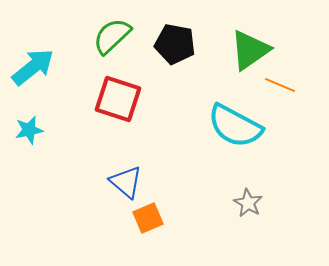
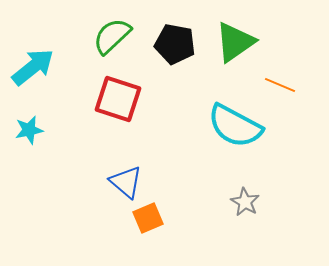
green triangle: moved 15 px left, 8 px up
gray star: moved 3 px left, 1 px up
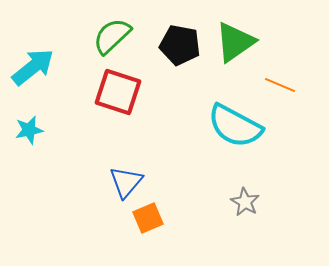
black pentagon: moved 5 px right, 1 px down
red square: moved 7 px up
blue triangle: rotated 30 degrees clockwise
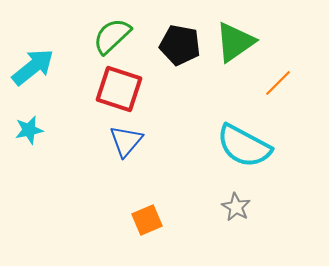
orange line: moved 2 px left, 2 px up; rotated 68 degrees counterclockwise
red square: moved 1 px right, 3 px up
cyan semicircle: moved 9 px right, 20 px down
blue triangle: moved 41 px up
gray star: moved 9 px left, 5 px down
orange square: moved 1 px left, 2 px down
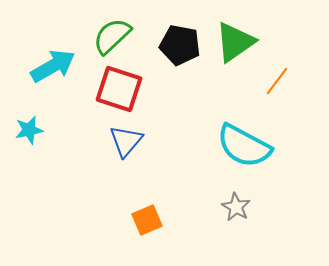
cyan arrow: moved 20 px right, 1 px up; rotated 9 degrees clockwise
orange line: moved 1 px left, 2 px up; rotated 8 degrees counterclockwise
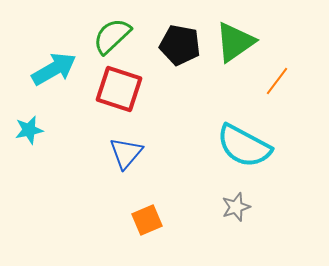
cyan arrow: moved 1 px right, 3 px down
blue triangle: moved 12 px down
gray star: rotated 24 degrees clockwise
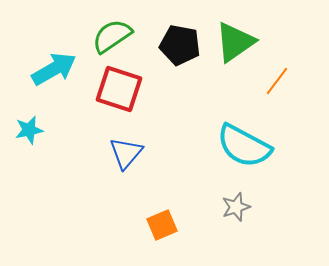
green semicircle: rotated 9 degrees clockwise
orange square: moved 15 px right, 5 px down
